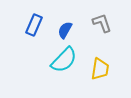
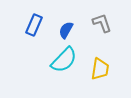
blue semicircle: moved 1 px right
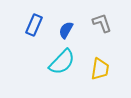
cyan semicircle: moved 2 px left, 2 px down
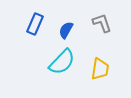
blue rectangle: moved 1 px right, 1 px up
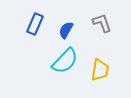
cyan semicircle: moved 3 px right, 1 px up
yellow trapezoid: moved 1 px down
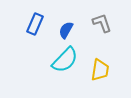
cyan semicircle: moved 1 px up
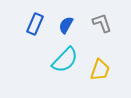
blue semicircle: moved 5 px up
yellow trapezoid: rotated 10 degrees clockwise
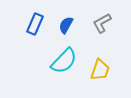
gray L-shape: rotated 100 degrees counterclockwise
cyan semicircle: moved 1 px left, 1 px down
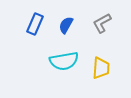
cyan semicircle: rotated 36 degrees clockwise
yellow trapezoid: moved 1 px right, 2 px up; rotated 15 degrees counterclockwise
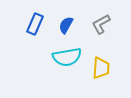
gray L-shape: moved 1 px left, 1 px down
cyan semicircle: moved 3 px right, 4 px up
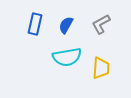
blue rectangle: rotated 10 degrees counterclockwise
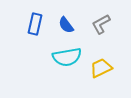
blue semicircle: rotated 66 degrees counterclockwise
yellow trapezoid: rotated 120 degrees counterclockwise
